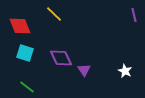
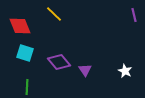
purple diamond: moved 2 px left, 4 px down; rotated 15 degrees counterclockwise
purple triangle: moved 1 px right
green line: rotated 56 degrees clockwise
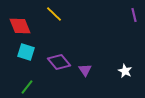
cyan square: moved 1 px right, 1 px up
green line: rotated 35 degrees clockwise
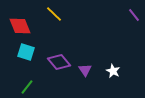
purple line: rotated 24 degrees counterclockwise
white star: moved 12 px left
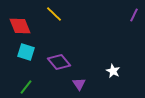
purple line: rotated 64 degrees clockwise
purple triangle: moved 6 px left, 14 px down
green line: moved 1 px left
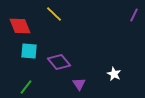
cyan square: moved 3 px right, 1 px up; rotated 12 degrees counterclockwise
white star: moved 1 px right, 3 px down
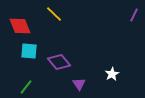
white star: moved 2 px left; rotated 16 degrees clockwise
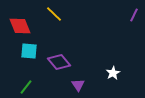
white star: moved 1 px right, 1 px up
purple triangle: moved 1 px left, 1 px down
